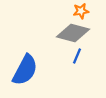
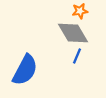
orange star: moved 1 px left
gray diamond: rotated 44 degrees clockwise
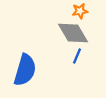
blue semicircle: rotated 12 degrees counterclockwise
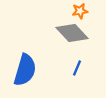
gray diamond: moved 1 px left; rotated 12 degrees counterclockwise
blue line: moved 12 px down
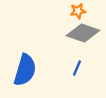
orange star: moved 2 px left
gray diamond: moved 11 px right; rotated 28 degrees counterclockwise
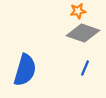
blue line: moved 8 px right
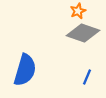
orange star: rotated 14 degrees counterclockwise
blue line: moved 2 px right, 9 px down
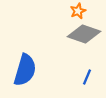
gray diamond: moved 1 px right, 1 px down
